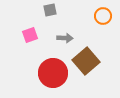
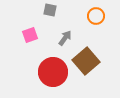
gray square: rotated 24 degrees clockwise
orange circle: moved 7 px left
gray arrow: rotated 56 degrees counterclockwise
red circle: moved 1 px up
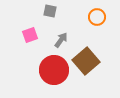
gray square: moved 1 px down
orange circle: moved 1 px right, 1 px down
gray arrow: moved 4 px left, 2 px down
red circle: moved 1 px right, 2 px up
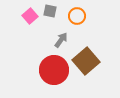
orange circle: moved 20 px left, 1 px up
pink square: moved 19 px up; rotated 21 degrees counterclockwise
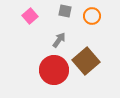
gray square: moved 15 px right
orange circle: moved 15 px right
gray arrow: moved 2 px left
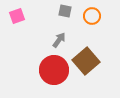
pink square: moved 13 px left; rotated 21 degrees clockwise
